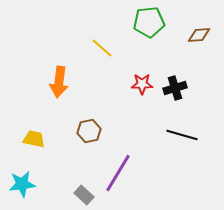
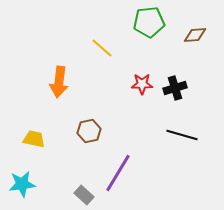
brown diamond: moved 4 px left
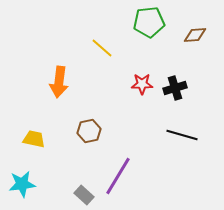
purple line: moved 3 px down
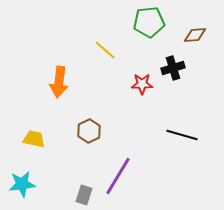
yellow line: moved 3 px right, 2 px down
black cross: moved 2 px left, 20 px up
brown hexagon: rotated 15 degrees counterclockwise
gray rectangle: rotated 66 degrees clockwise
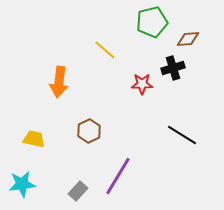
green pentagon: moved 3 px right; rotated 8 degrees counterclockwise
brown diamond: moved 7 px left, 4 px down
black line: rotated 16 degrees clockwise
gray rectangle: moved 6 px left, 4 px up; rotated 24 degrees clockwise
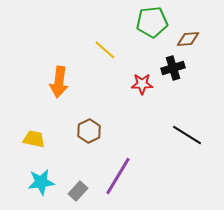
green pentagon: rotated 8 degrees clockwise
black line: moved 5 px right
cyan star: moved 19 px right, 2 px up
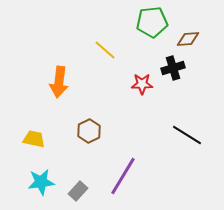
purple line: moved 5 px right
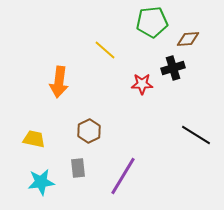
black line: moved 9 px right
gray rectangle: moved 23 px up; rotated 48 degrees counterclockwise
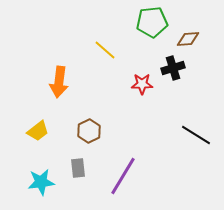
yellow trapezoid: moved 4 px right, 8 px up; rotated 130 degrees clockwise
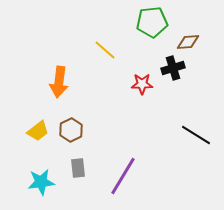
brown diamond: moved 3 px down
brown hexagon: moved 18 px left, 1 px up
